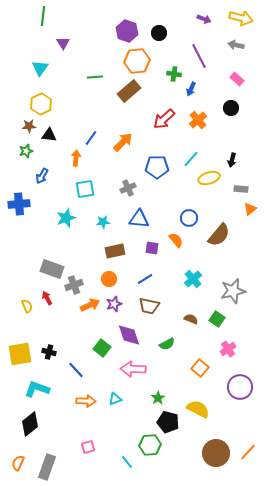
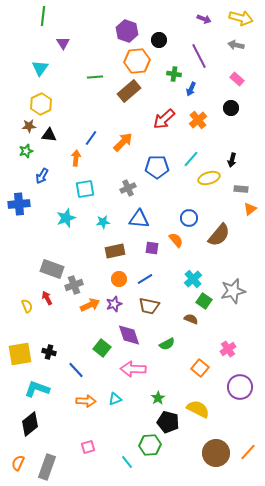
black circle at (159, 33): moved 7 px down
orange circle at (109, 279): moved 10 px right
green square at (217, 319): moved 13 px left, 18 px up
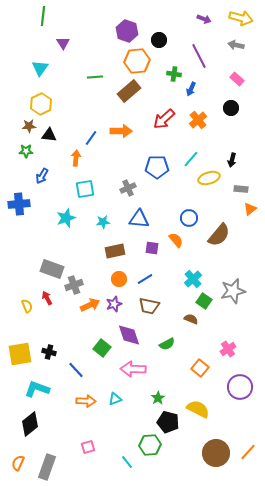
orange arrow at (123, 142): moved 2 px left, 11 px up; rotated 45 degrees clockwise
green star at (26, 151): rotated 16 degrees clockwise
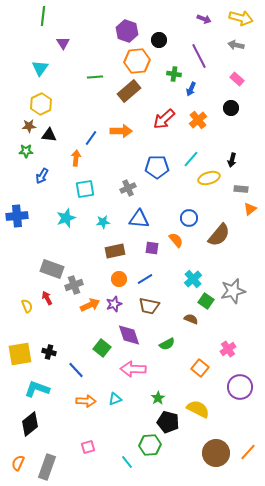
blue cross at (19, 204): moved 2 px left, 12 px down
green square at (204, 301): moved 2 px right
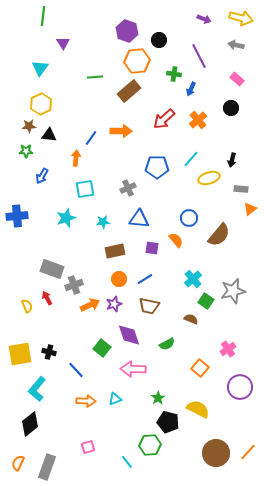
cyan L-shape at (37, 389): rotated 70 degrees counterclockwise
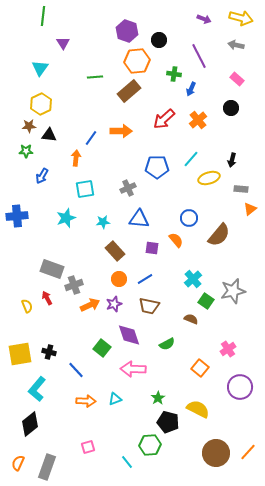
brown rectangle at (115, 251): rotated 60 degrees clockwise
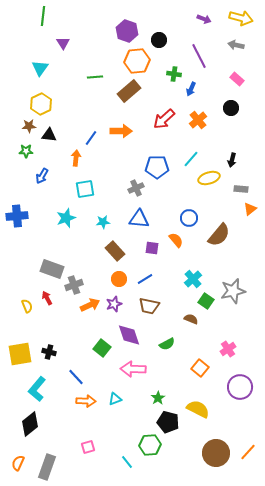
gray cross at (128, 188): moved 8 px right
blue line at (76, 370): moved 7 px down
